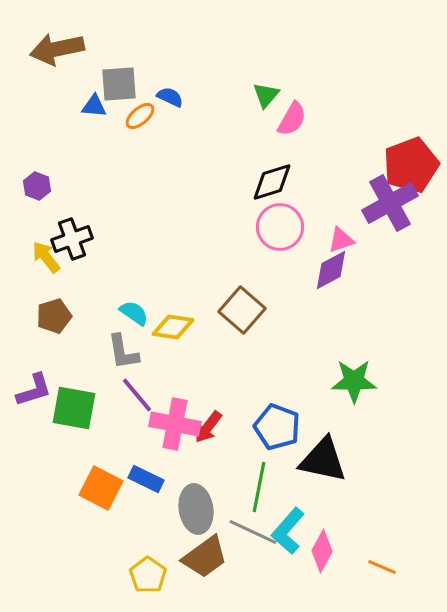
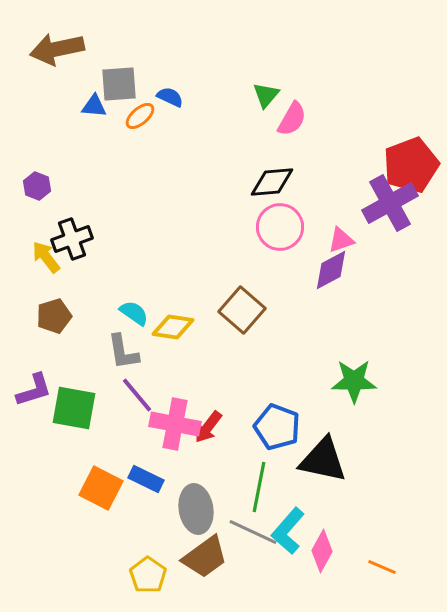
black diamond: rotated 12 degrees clockwise
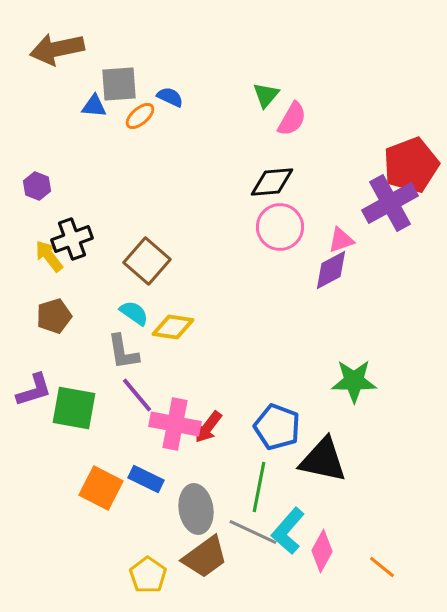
yellow arrow: moved 3 px right, 1 px up
brown square: moved 95 px left, 49 px up
orange line: rotated 16 degrees clockwise
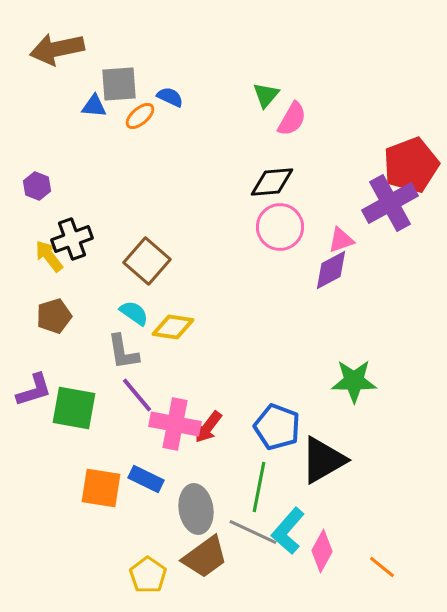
black triangle: rotated 42 degrees counterclockwise
orange square: rotated 18 degrees counterclockwise
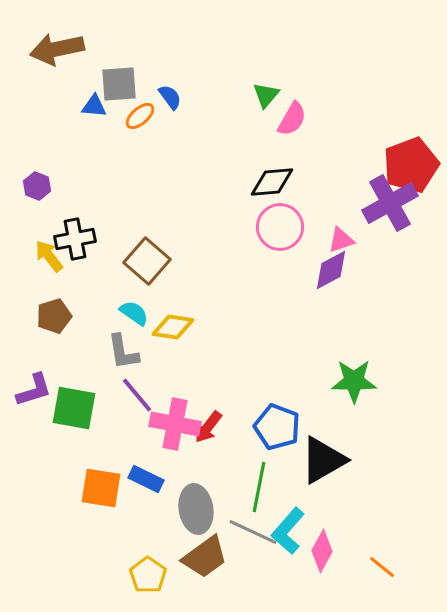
blue semicircle: rotated 28 degrees clockwise
black cross: moved 3 px right; rotated 9 degrees clockwise
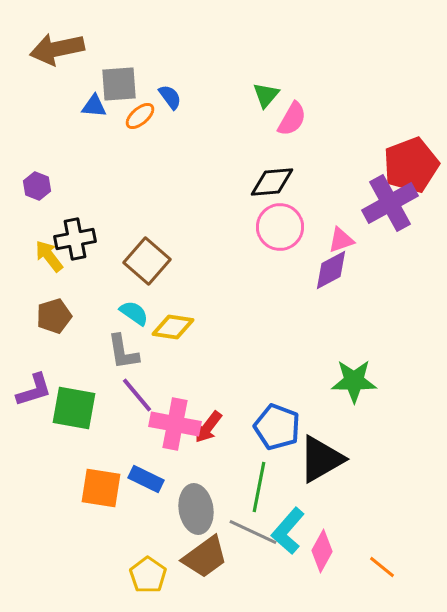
black triangle: moved 2 px left, 1 px up
